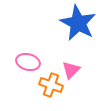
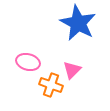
pink triangle: moved 1 px right
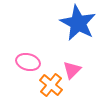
orange cross: rotated 20 degrees clockwise
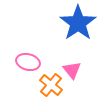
blue star: rotated 9 degrees clockwise
pink triangle: rotated 24 degrees counterclockwise
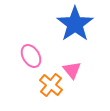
blue star: moved 3 px left, 1 px down
pink ellipse: moved 3 px right, 6 px up; rotated 45 degrees clockwise
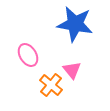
blue star: rotated 27 degrees counterclockwise
pink ellipse: moved 3 px left, 1 px up
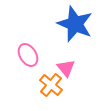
blue star: rotated 12 degrees clockwise
pink triangle: moved 6 px left, 2 px up
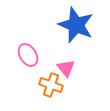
blue star: moved 1 px right, 1 px down
orange cross: rotated 20 degrees counterclockwise
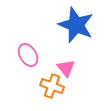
orange cross: moved 1 px right, 1 px down
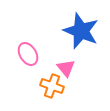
blue star: moved 5 px right, 6 px down
pink ellipse: moved 1 px up
